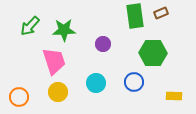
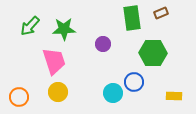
green rectangle: moved 3 px left, 2 px down
green star: moved 1 px up
cyan circle: moved 17 px right, 10 px down
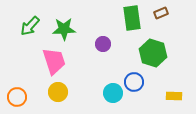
green hexagon: rotated 16 degrees clockwise
orange circle: moved 2 px left
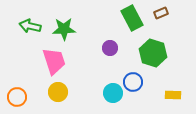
green rectangle: rotated 20 degrees counterclockwise
green arrow: rotated 60 degrees clockwise
purple circle: moved 7 px right, 4 px down
blue circle: moved 1 px left
yellow rectangle: moved 1 px left, 1 px up
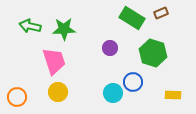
green rectangle: rotated 30 degrees counterclockwise
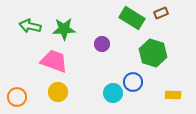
purple circle: moved 8 px left, 4 px up
pink trapezoid: rotated 52 degrees counterclockwise
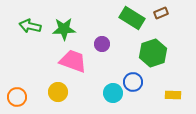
green hexagon: rotated 24 degrees clockwise
pink trapezoid: moved 19 px right
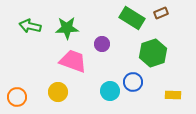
green star: moved 3 px right, 1 px up
cyan circle: moved 3 px left, 2 px up
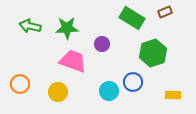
brown rectangle: moved 4 px right, 1 px up
cyan circle: moved 1 px left
orange circle: moved 3 px right, 13 px up
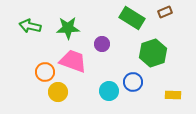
green star: moved 1 px right
orange circle: moved 25 px right, 12 px up
